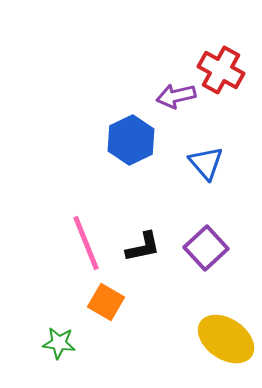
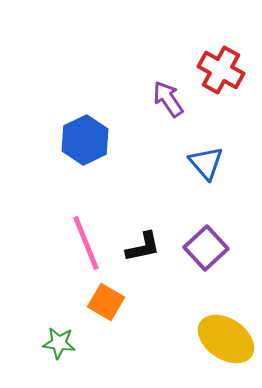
purple arrow: moved 8 px left, 3 px down; rotated 69 degrees clockwise
blue hexagon: moved 46 px left
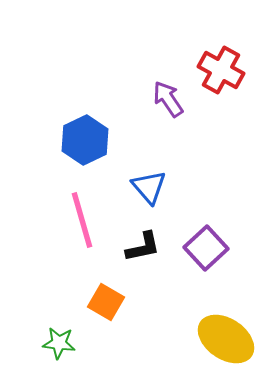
blue triangle: moved 57 px left, 24 px down
pink line: moved 4 px left, 23 px up; rotated 6 degrees clockwise
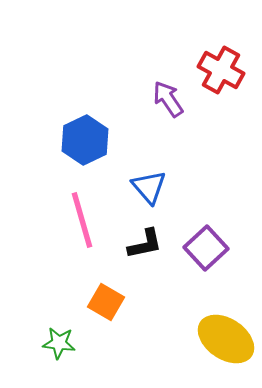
black L-shape: moved 2 px right, 3 px up
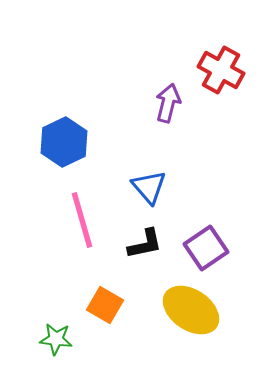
purple arrow: moved 4 px down; rotated 48 degrees clockwise
blue hexagon: moved 21 px left, 2 px down
purple square: rotated 9 degrees clockwise
orange square: moved 1 px left, 3 px down
yellow ellipse: moved 35 px left, 29 px up
green star: moved 3 px left, 4 px up
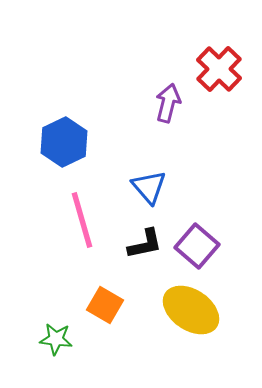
red cross: moved 2 px left, 1 px up; rotated 15 degrees clockwise
purple square: moved 9 px left, 2 px up; rotated 15 degrees counterclockwise
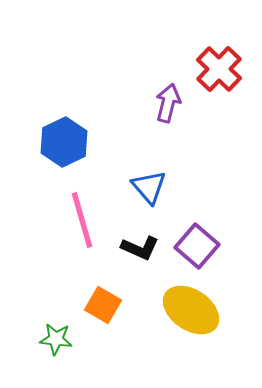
black L-shape: moved 5 px left, 4 px down; rotated 36 degrees clockwise
orange square: moved 2 px left
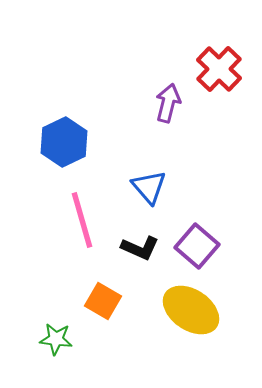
orange square: moved 4 px up
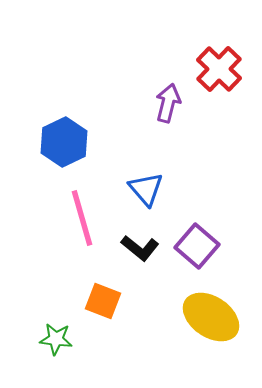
blue triangle: moved 3 px left, 2 px down
pink line: moved 2 px up
black L-shape: rotated 15 degrees clockwise
orange square: rotated 9 degrees counterclockwise
yellow ellipse: moved 20 px right, 7 px down
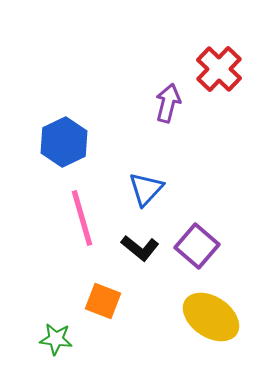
blue triangle: rotated 24 degrees clockwise
